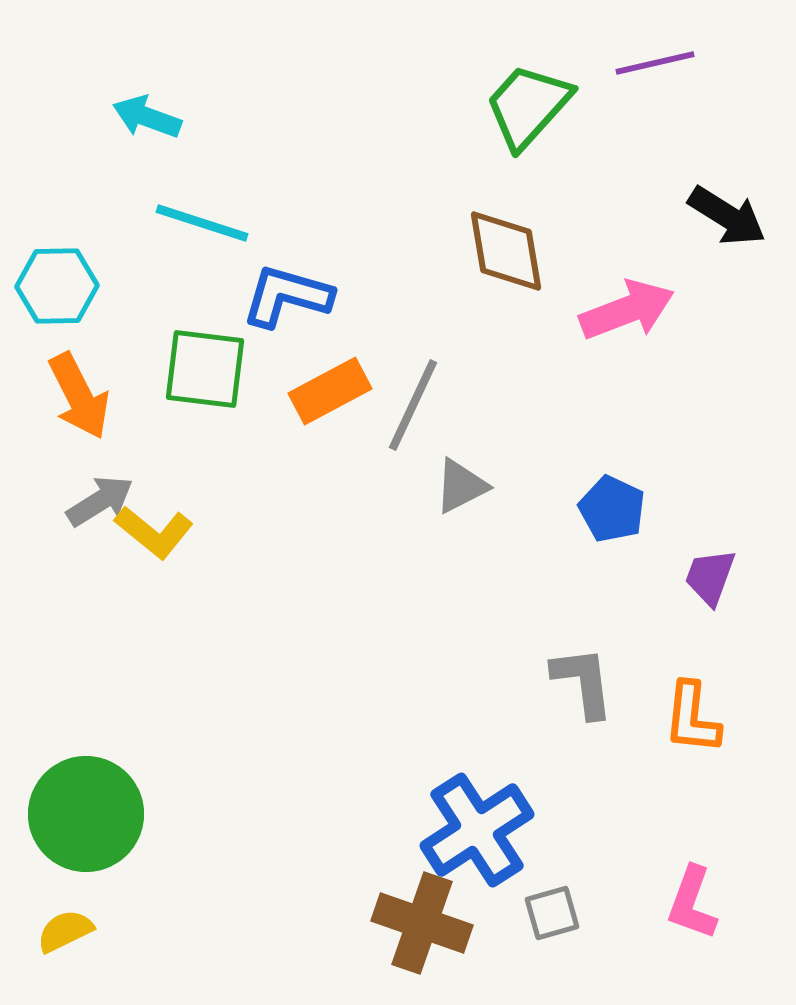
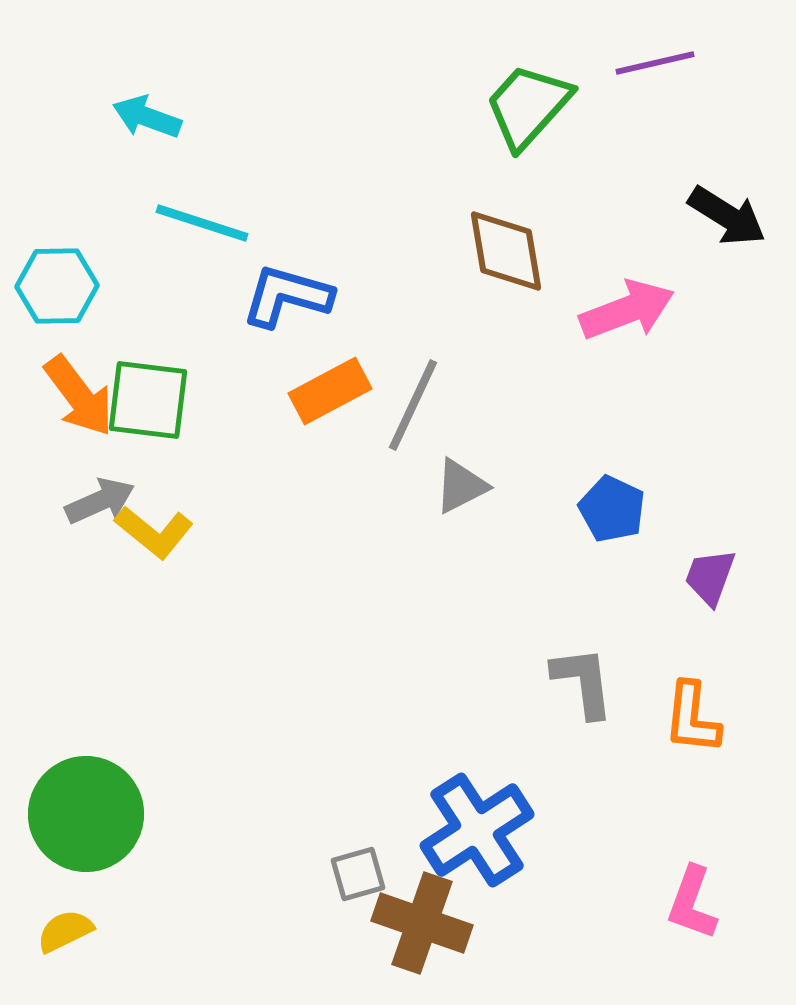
green square: moved 57 px left, 31 px down
orange arrow: rotated 10 degrees counterclockwise
gray arrow: rotated 8 degrees clockwise
gray square: moved 194 px left, 39 px up
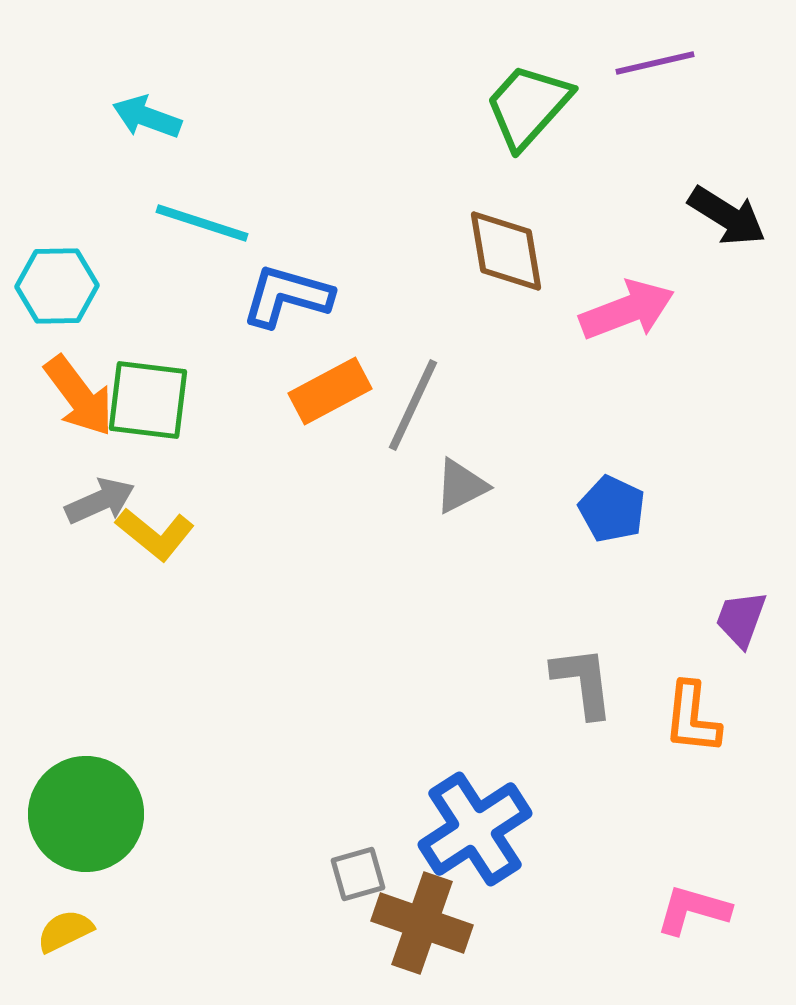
yellow L-shape: moved 1 px right, 2 px down
purple trapezoid: moved 31 px right, 42 px down
blue cross: moved 2 px left, 1 px up
pink L-shape: moved 1 px right, 7 px down; rotated 86 degrees clockwise
